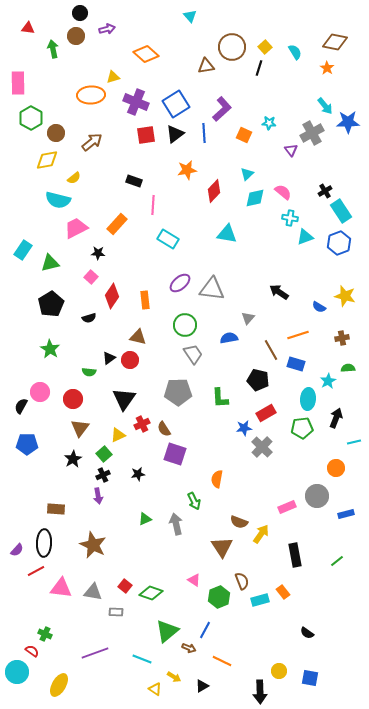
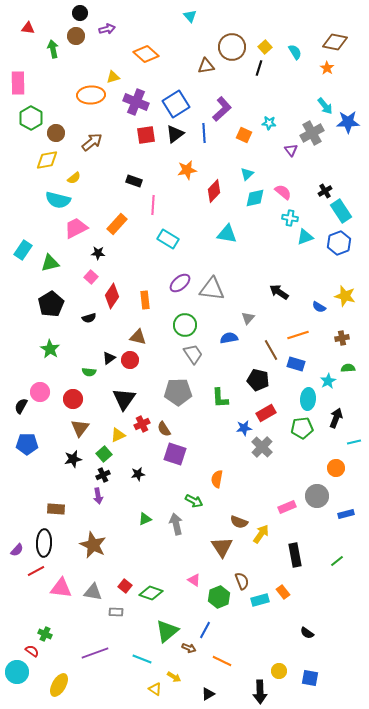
black star at (73, 459): rotated 18 degrees clockwise
green arrow at (194, 501): rotated 36 degrees counterclockwise
black triangle at (202, 686): moved 6 px right, 8 px down
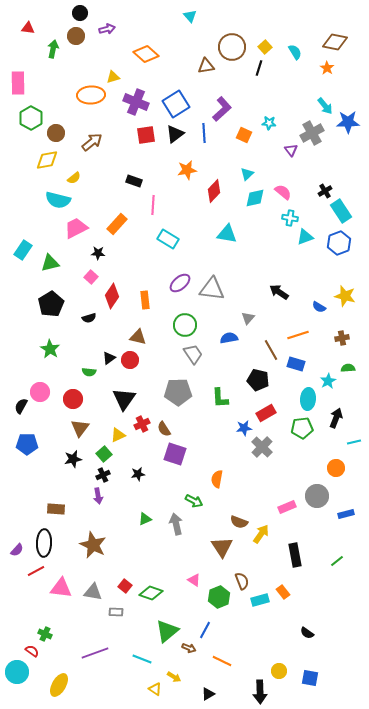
green arrow at (53, 49): rotated 24 degrees clockwise
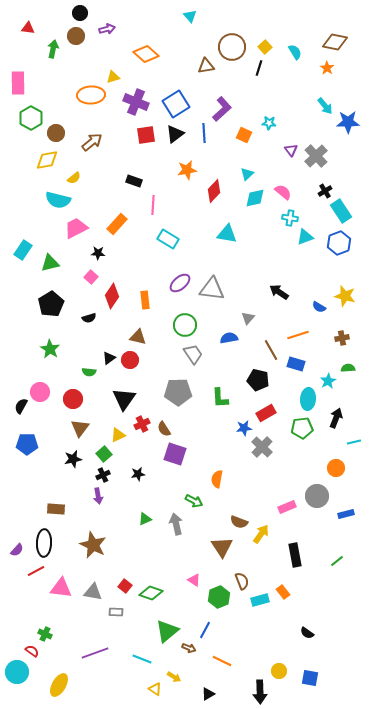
gray cross at (312, 133): moved 4 px right, 23 px down; rotated 15 degrees counterclockwise
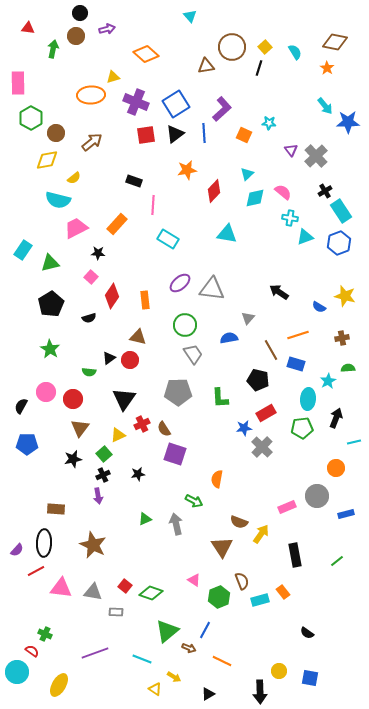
pink circle at (40, 392): moved 6 px right
